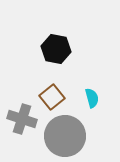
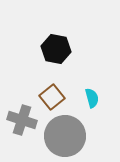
gray cross: moved 1 px down
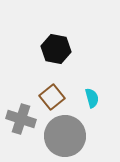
gray cross: moved 1 px left, 1 px up
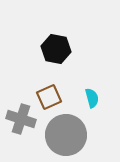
brown square: moved 3 px left; rotated 15 degrees clockwise
gray circle: moved 1 px right, 1 px up
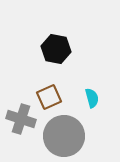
gray circle: moved 2 px left, 1 px down
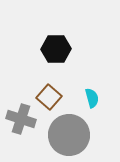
black hexagon: rotated 12 degrees counterclockwise
brown square: rotated 25 degrees counterclockwise
gray circle: moved 5 px right, 1 px up
